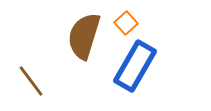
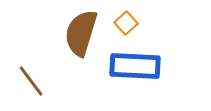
brown semicircle: moved 3 px left, 3 px up
blue rectangle: rotated 63 degrees clockwise
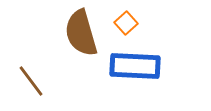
brown semicircle: rotated 33 degrees counterclockwise
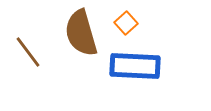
brown line: moved 3 px left, 29 px up
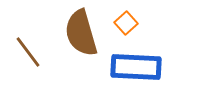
blue rectangle: moved 1 px right, 1 px down
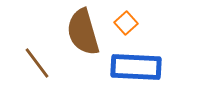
brown semicircle: moved 2 px right, 1 px up
brown line: moved 9 px right, 11 px down
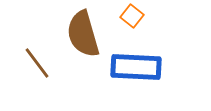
orange square: moved 6 px right, 7 px up; rotated 10 degrees counterclockwise
brown semicircle: moved 2 px down
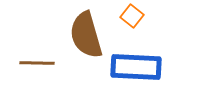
brown semicircle: moved 3 px right, 1 px down
brown line: rotated 52 degrees counterclockwise
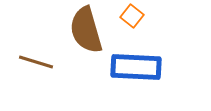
brown semicircle: moved 5 px up
brown line: moved 1 px left, 1 px up; rotated 16 degrees clockwise
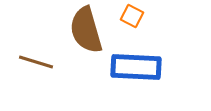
orange square: rotated 10 degrees counterclockwise
